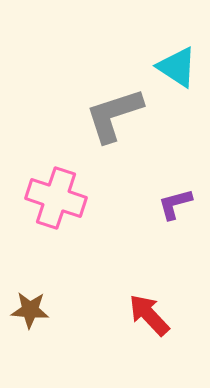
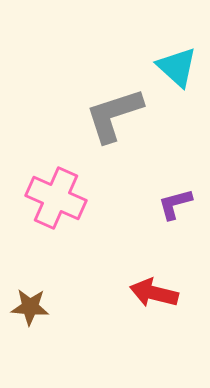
cyan triangle: rotated 9 degrees clockwise
pink cross: rotated 6 degrees clockwise
brown star: moved 3 px up
red arrow: moved 5 px right, 22 px up; rotated 33 degrees counterclockwise
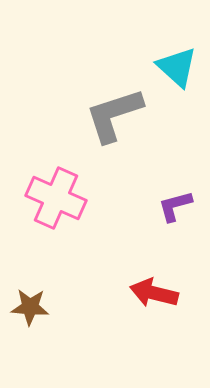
purple L-shape: moved 2 px down
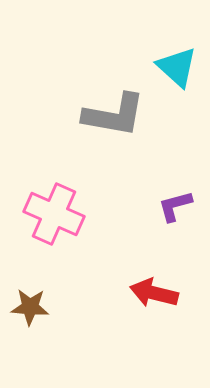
gray L-shape: rotated 152 degrees counterclockwise
pink cross: moved 2 px left, 16 px down
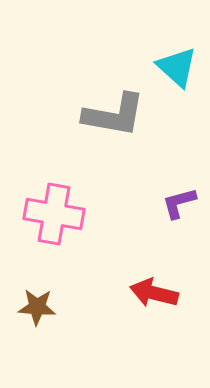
purple L-shape: moved 4 px right, 3 px up
pink cross: rotated 14 degrees counterclockwise
brown star: moved 7 px right
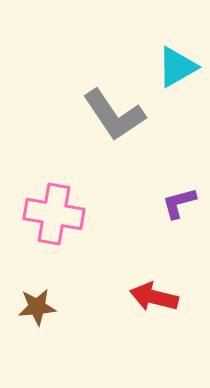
cyan triangle: rotated 48 degrees clockwise
gray L-shape: rotated 46 degrees clockwise
red arrow: moved 4 px down
brown star: rotated 9 degrees counterclockwise
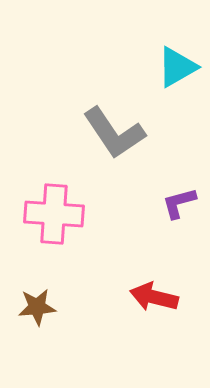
gray L-shape: moved 18 px down
pink cross: rotated 6 degrees counterclockwise
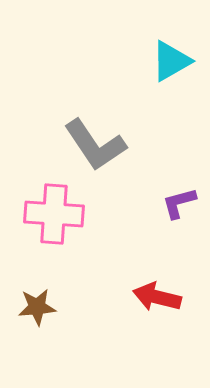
cyan triangle: moved 6 px left, 6 px up
gray L-shape: moved 19 px left, 12 px down
red arrow: moved 3 px right
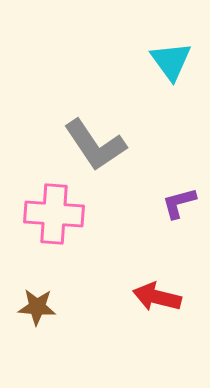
cyan triangle: rotated 36 degrees counterclockwise
brown star: rotated 9 degrees clockwise
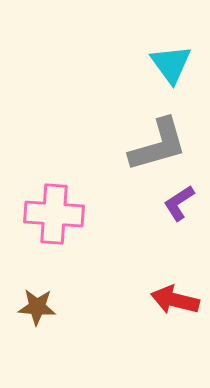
cyan triangle: moved 3 px down
gray L-shape: moved 63 px right; rotated 72 degrees counterclockwise
purple L-shape: rotated 18 degrees counterclockwise
red arrow: moved 18 px right, 3 px down
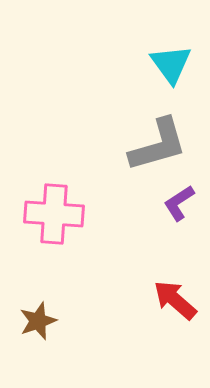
red arrow: rotated 27 degrees clockwise
brown star: moved 1 px right, 14 px down; rotated 24 degrees counterclockwise
